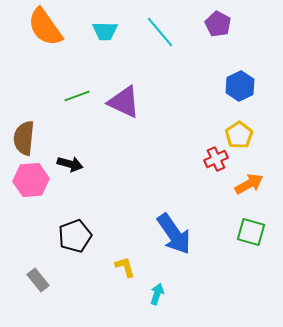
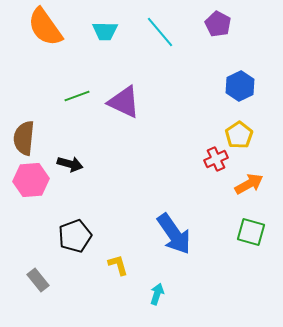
yellow L-shape: moved 7 px left, 2 px up
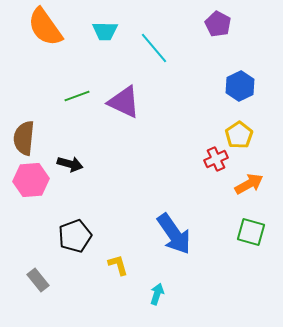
cyan line: moved 6 px left, 16 px down
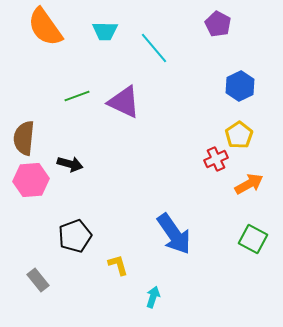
green square: moved 2 px right, 7 px down; rotated 12 degrees clockwise
cyan arrow: moved 4 px left, 3 px down
